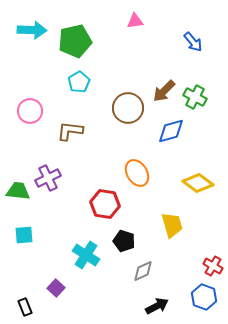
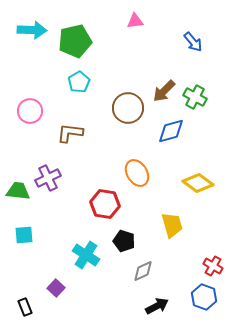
brown L-shape: moved 2 px down
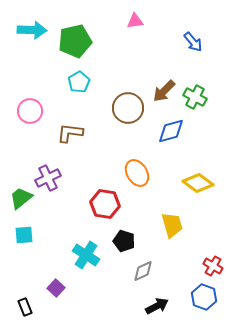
green trapezoid: moved 3 px right, 7 px down; rotated 45 degrees counterclockwise
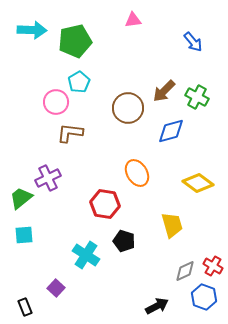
pink triangle: moved 2 px left, 1 px up
green cross: moved 2 px right
pink circle: moved 26 px right, 9 px up
gray diamond: moved 42 px right
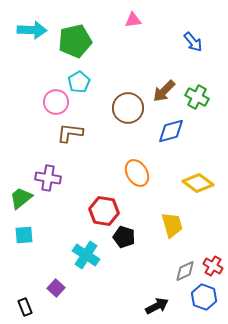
purple cross: rotated 35 degrees clockwise
red hexagon: moved 1 px left, 7 px down
black pentagon: moved 4 px up
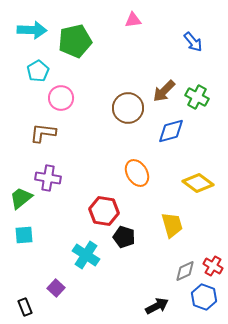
cyan pentagon: moved 41 px left, 11 px up
pink circle: moved 5 px right, 4 px up
brown L-shape: moved 27 px left
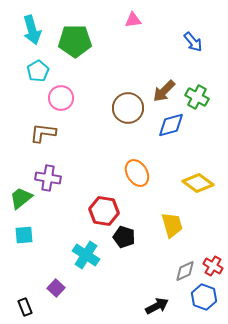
cyan arrow: rotated 72 degrees clockwise
green pentagon: rotated 12 degrees clockwise
blue diamond: moved 6 px up
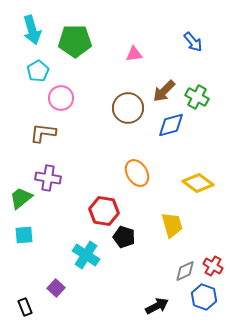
pink triangle: moved 1 px right, 34 px down
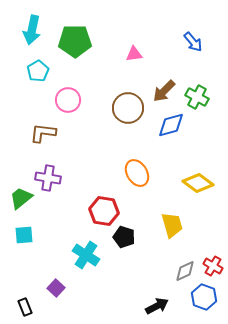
cyan arrow: rotated 28 degrees clockwise
pink circle: moved 7 px right, 2 px down
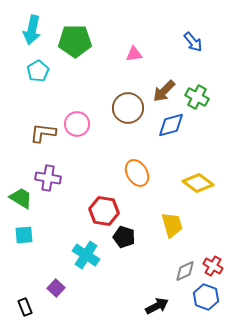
pink circle: moved 9 px right, 24 px down
green trapezoid: rotated 70 degrees clockwise
blue hexagon: moved 2 px right
